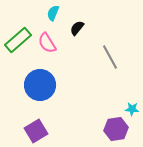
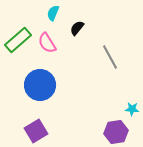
purple hexagon: moved 3 px down
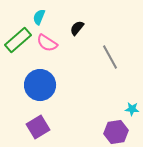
cyan semicircle: moved 14 px left, 4 px down
pink semicircle: rotated 25 degrees counterclockwise
purple square: moved 2 px right, 4 px up
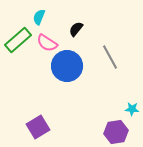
black semicircle: moved 1 px left, 1 px down
blue circle: moved 27 px right, 19 px up
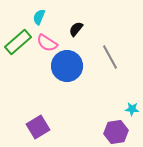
green rectangle: moved 2 px down
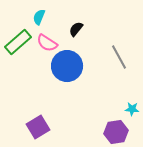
gray line: moved 9 px right
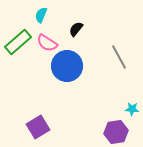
cyan semicircle: moved 2 px right, 2 px up
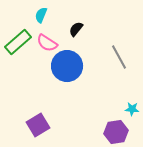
purple square: moved 2 px up
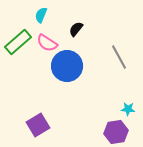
cyan star: moved 4 px left
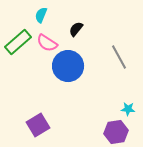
blue circle: moved 1 px right
